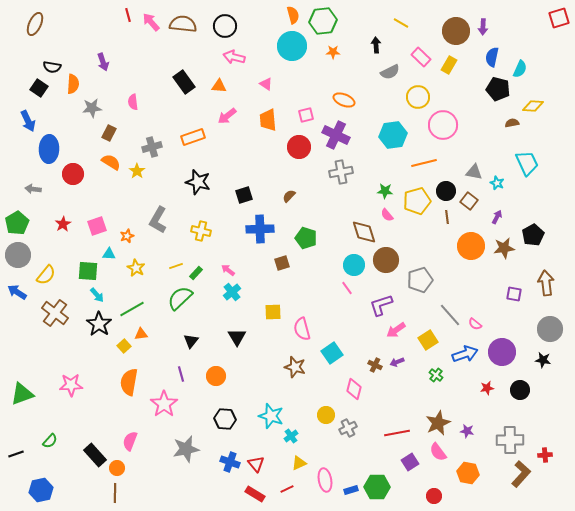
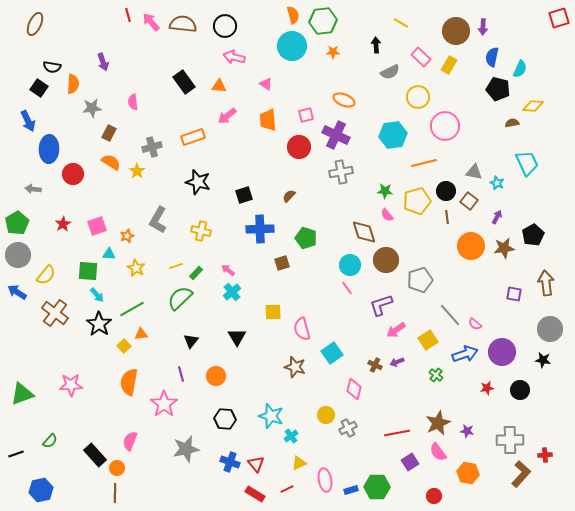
pink circle at (443, 125): moved 2 px right, 1 px down
cyan circle at (354, 265): moved 4 px left
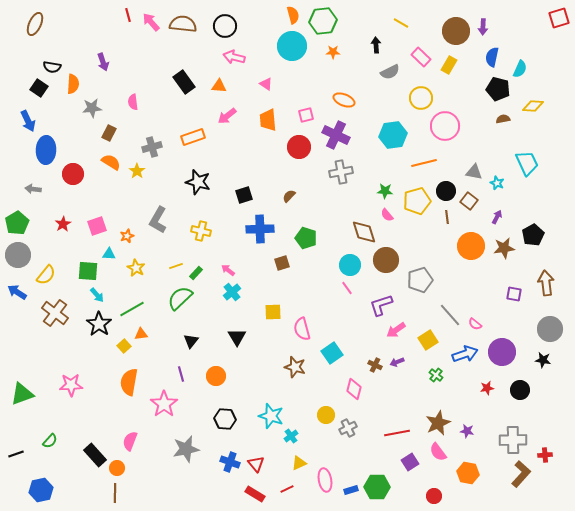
yellow circle at (418, 97): moved 3 px right, 1 px down
brown semicircle at (512, 123): moved 9 px left, 4 px up
blue ellipse at (49, 149): moved 3 px left, 1 px down
gray cross at (510, 440): moved 3 px right
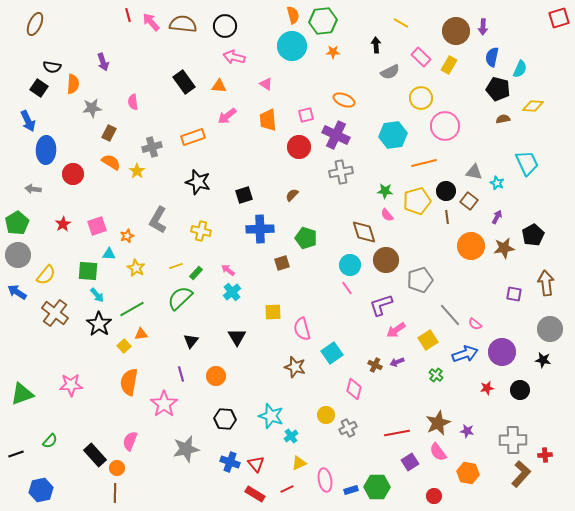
brown semicircle at (289, 196): moved 3 px right, 1 px up
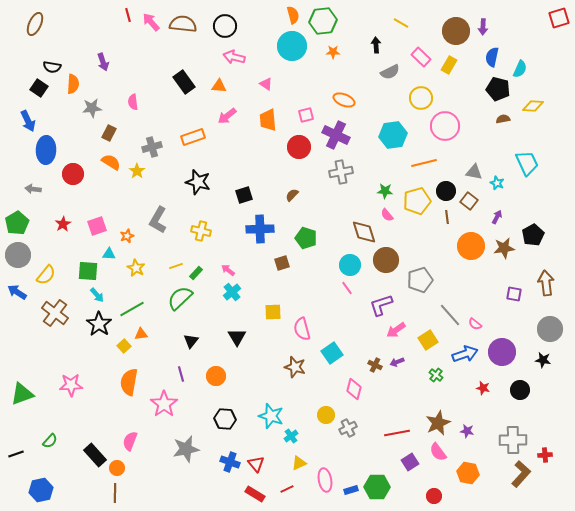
red star at (487, 388): moved 4 px left; rotated 24 degrees clockwise
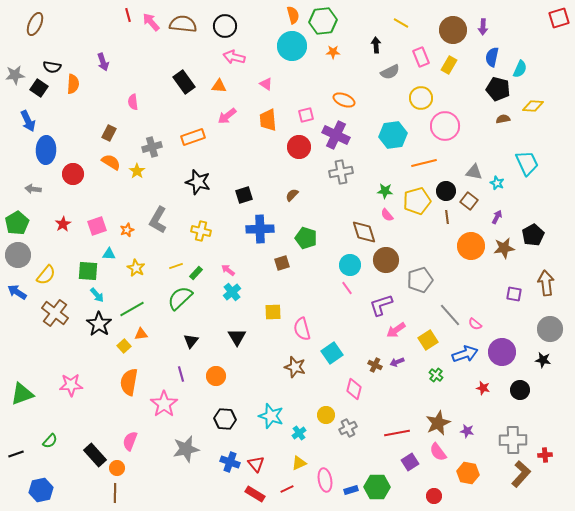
brown circle at (456, 31): moved 3 px left, 1 px up
pink rectangle at (421, 57): rotated 24 degrees clockwise
gray star at (92, 108): moved 77 px left, 33 px up
orange star at (127, 236): moved 6 px up
cyan cross at (291, 436): moved 8 px right, 3 px up
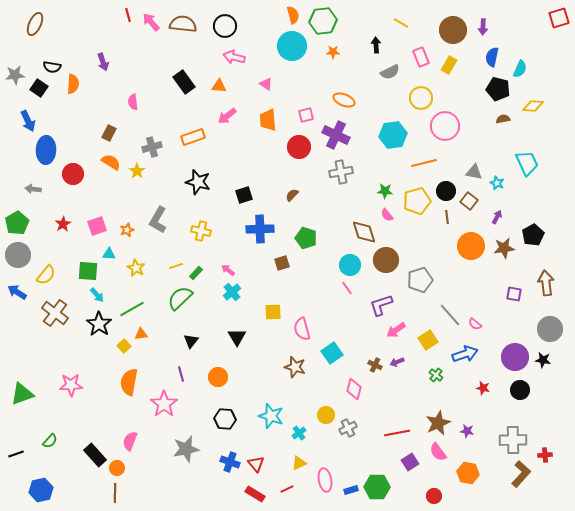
purple circle at (502, 352): moved 13 px right, 5 px down
orange circle at (216, 376): moved 2 px right, 1 px down
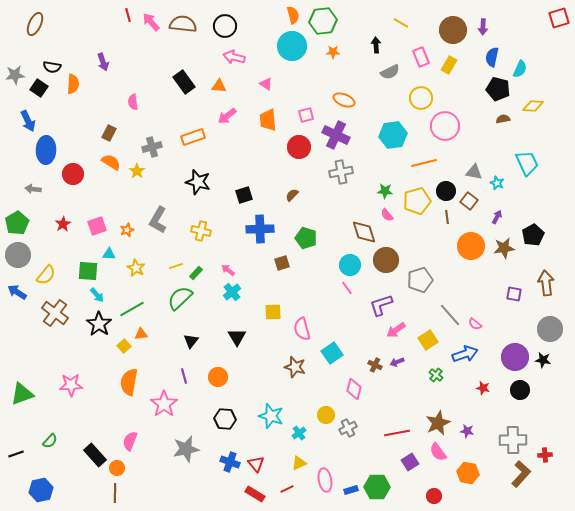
purple line at (181, 374): moved 3 px right, 2 px down
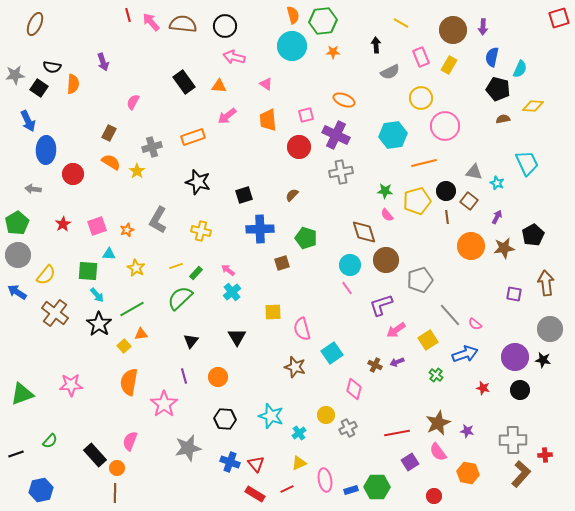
pink semicircle at (133, 102): rotated 35 degrees clockwise
gray star at (186, 449): moved 2 px right, 1 px up
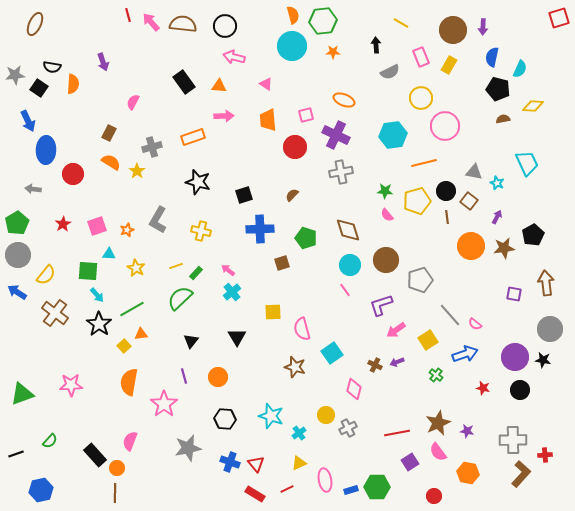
pink arrow at (227, 116): moved 3 px left; rotated 144 degrees counterclockwise
red circle at (299, 147): moved 4 px left
brown diamond at (364, 232): moved 16 px left, 2 px up
pink line at (347, 288): moved 2 px left, 2 px down
